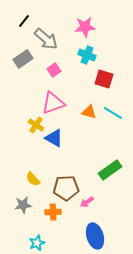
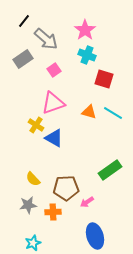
pink star: moved 3 px down; rotated 30 degrees counterclockwise
gray star: moved 5 px right
cyan star: moved 4 px left
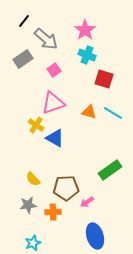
blue triangle: moved 1 px right
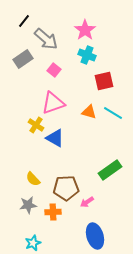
pink square: rotated 16 degrees counterclockwise
red square: moved 2 px down; rotated 30 degrees counterclockwise
